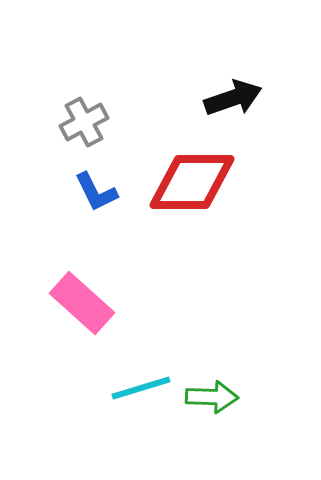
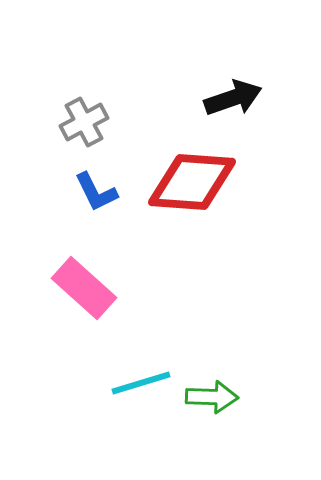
red diamond: rotated 4 degrees clockwise
pink rectangle: moved 2 px right, 15 px up
cyan line: moved 5 px up
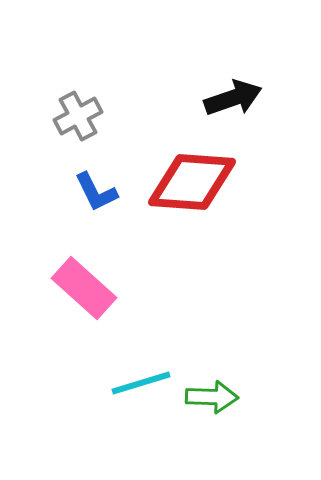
gray cross: moved 6 px left, 6 px up
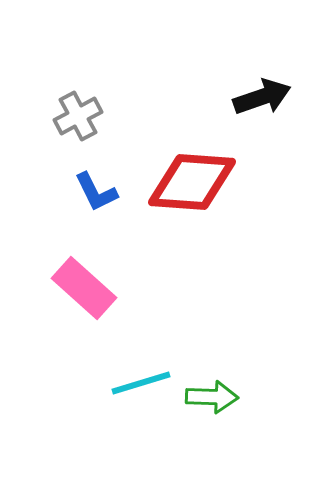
black arrow: moved 29 px right, 1 px up
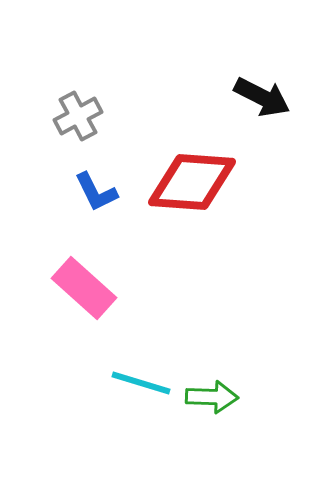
black arrow: rotated 46 degrees clockwise
cyan line: rotated 34 degrees clockwise
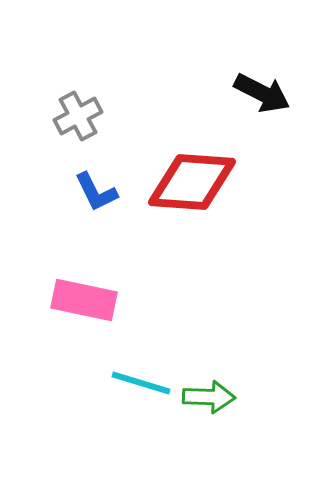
black arrow: moved 4 px up
pink rectangle: moved 12 px down; rotated 30 degrees counterclockwise
green arrow: moved 3 px left
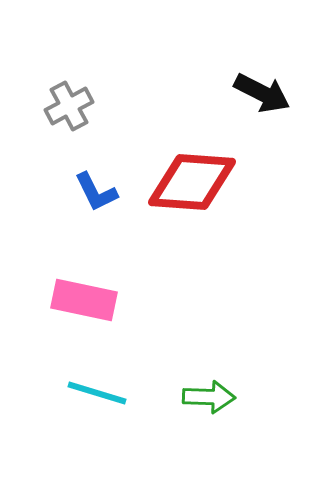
gray cross: moved 9 px left, 10 px up
cyan line: moved 44 px left, 10 px down
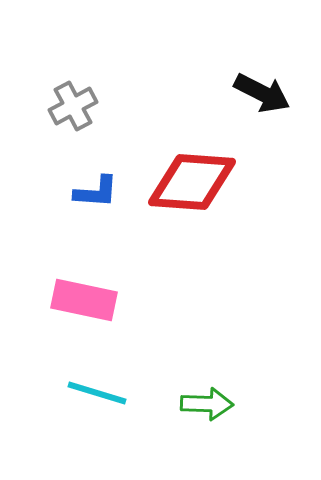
gray cross: moved 4 px right
blue L-shape: rotated 60 degrees counterclockwise
green arrow: moved 2 px left, 7 px down
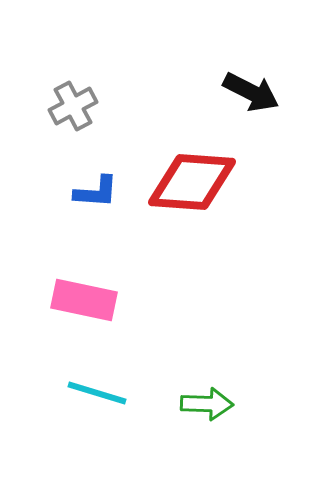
black arrow: moved 11 px left, 1 px up
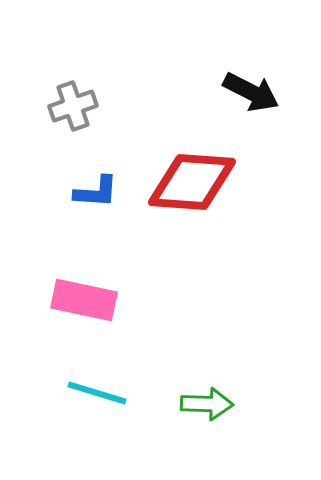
gray cross: rotated 9 degrees clockwise
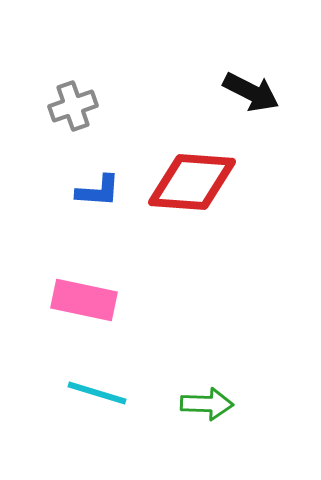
blue L-shape: moved 2 px right, 1 px up
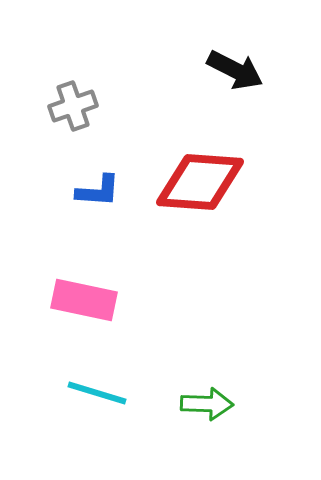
black arrow: moved 16 px left, 22 px up
red diamond: moved 8 px right
